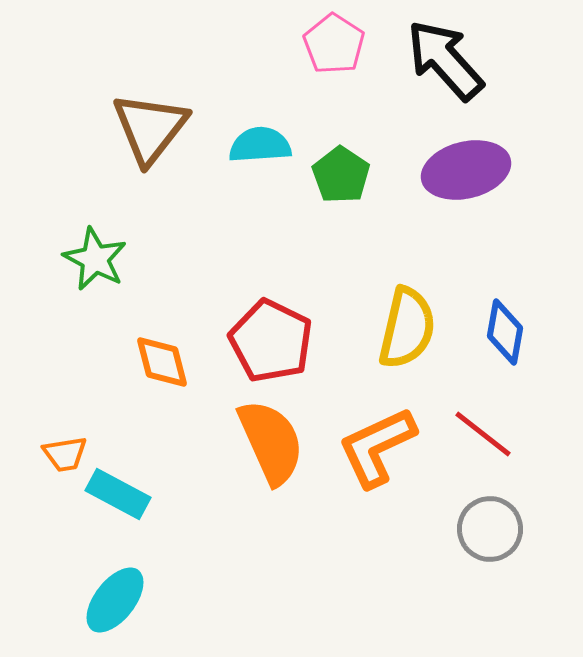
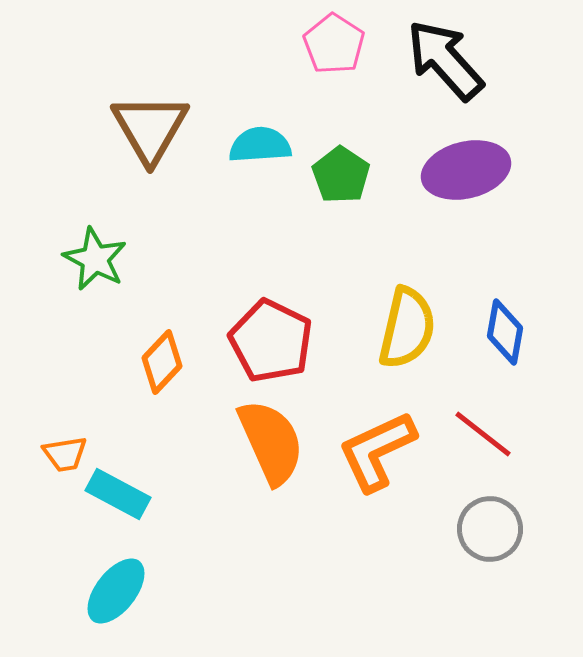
brown triangle: rotated 8 degrees counterclockwise
orange diamond: rotated 58 degrees clockwise
orange L-shape: moved 4 px down
cyan ellipse: moved 1 px right, 9 px up
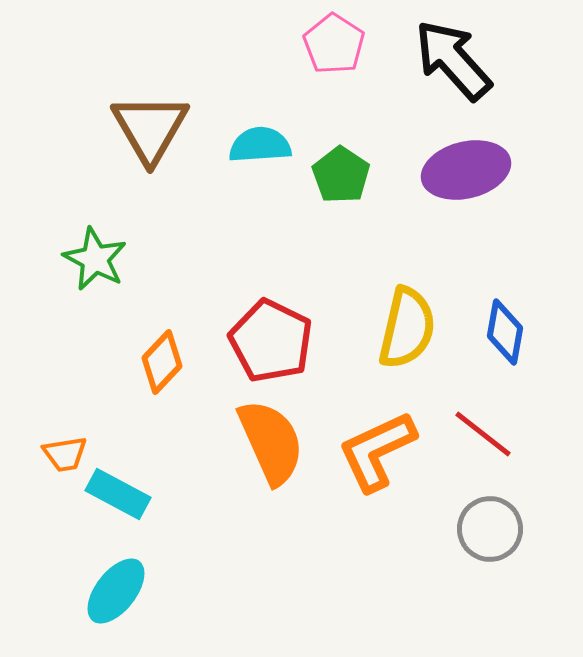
black arrow: moved 8 px right
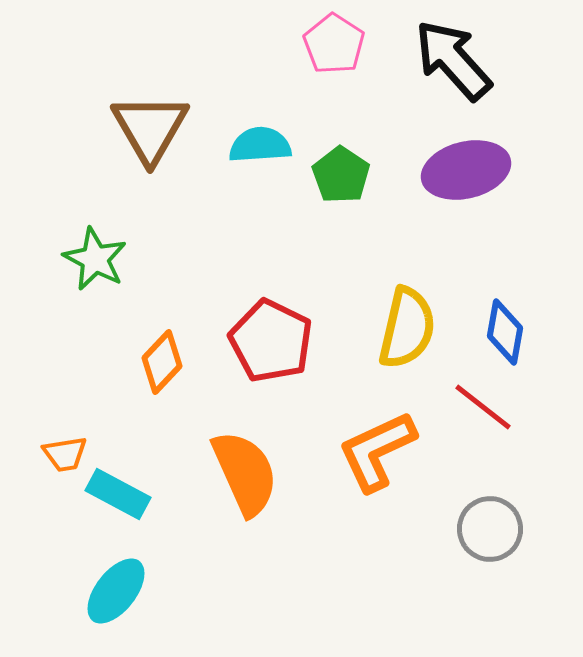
red line: moved 27 px up
orange semicircle: moved 26 px left, 31 px down
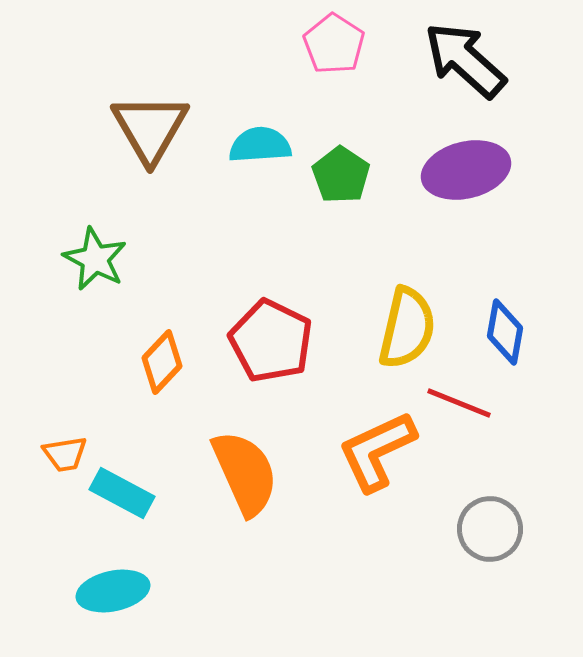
black arrow: moved 12 px right; rotated 6 degrees counterclockwise
red line: moved 24 px left, 4 px up; rotated 16 degrees counterclockwise
cyan rectangle: moved 4 px right, 1 px up
cyan ellipse: moved 3 px left; rotated 40 degrees clockwise
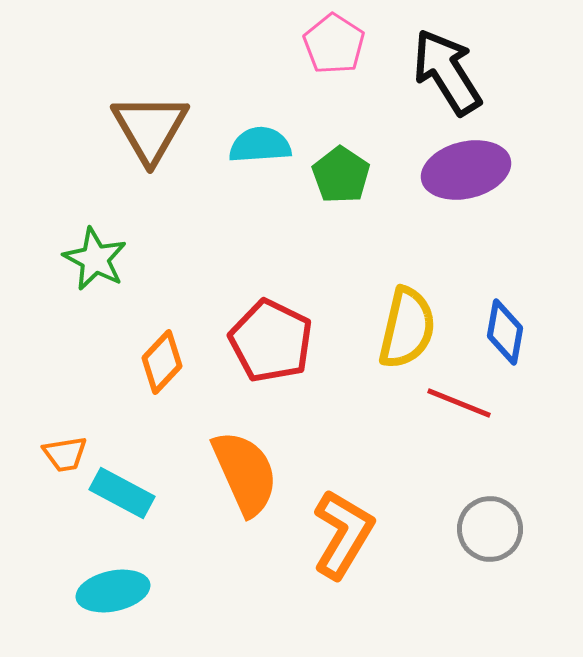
black arrow: moved 18 px left, 12 px down; rotated 16 degrees clockwise
orange L-shape: moved 34 px left, 83 px down; rotated 146 degrees clockwise
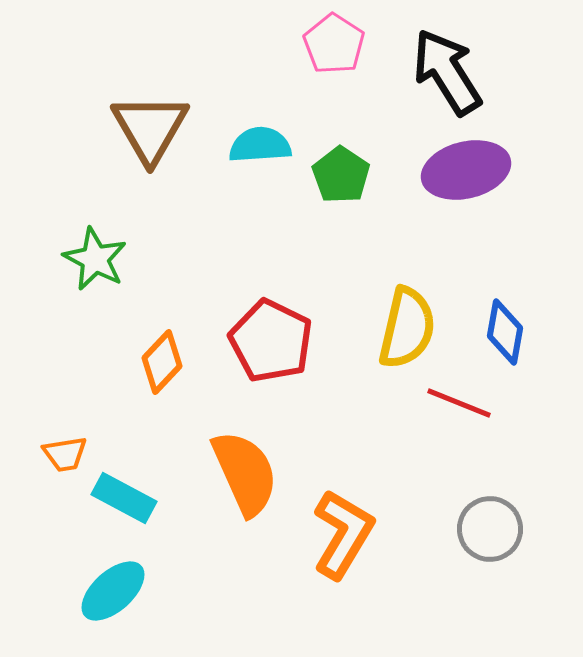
cyan rectangle: moved 2 px right, 5 px down
cyan ellipse: rotated 30 degrees counterclockwise
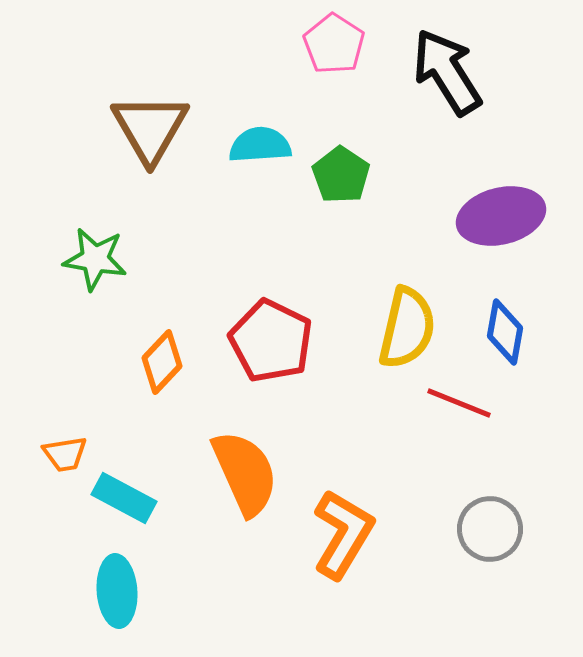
purple ellipse: moved 35 px right, 46 px down
green star: rotated 18 degrees counterclockwise
cyan ellipse: moved 4 px right; rotated 52 degrees counterclockwise
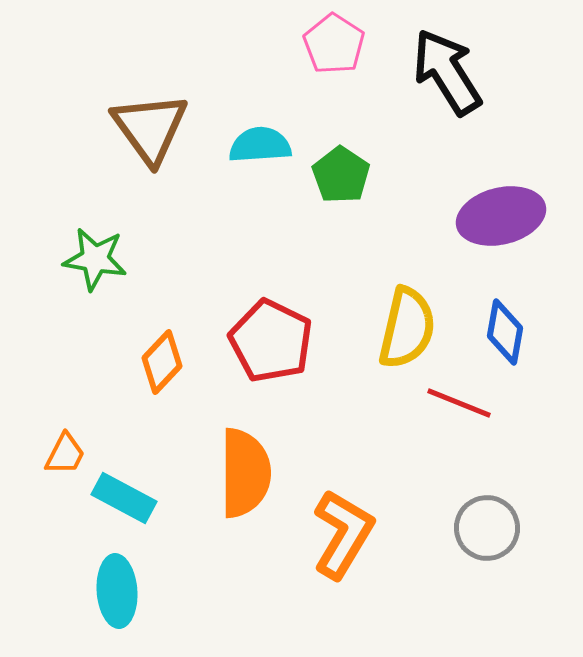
brown triangle: rotated 6 degrees counterclockwise
orange trapezoid: rotated 54 degrees counterclockwise
orange semicircle: rotated 24 degrees clockwise
gray circle: moved 3 px left, 1 px up
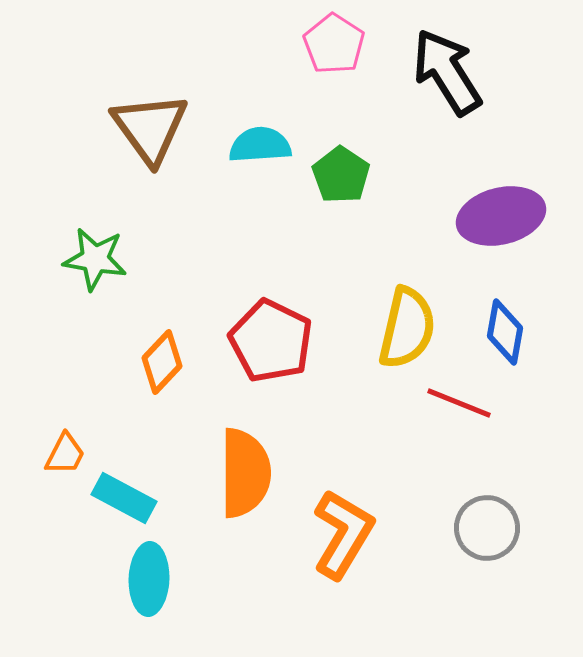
cyan ellipse: moved 32 px right, 12 px up; rotated 6 degrees clockwise
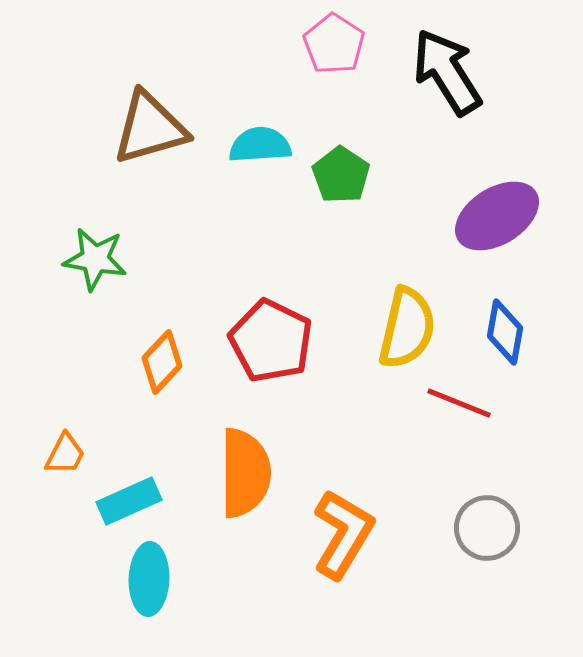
brown triangle: rotated 50 degrees clockwise
purple ellipse: moved 4 px left; rotated 18 degrees counterclockwise
cyan rectangle: moved 5 px right, 3 px down; rotated 52 degrees counterclockwise
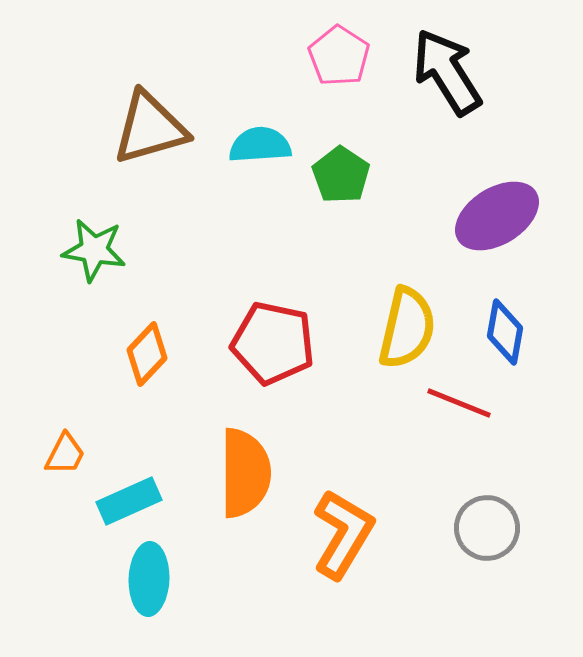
pink pentagon: moved 5 px right, 12 px down
green star: moved 1 px left, 9 px up
red pentagon: moved 2 px right, 2 px down; rotated 14 degrees counterclockwise
orange diamond: moved 15 px left, 8 px up
